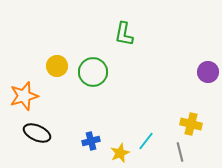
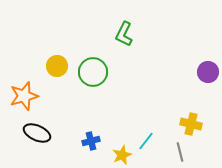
green L-shape: rotated 15 degrees clockwise
yellow star: moved 2 px right, 2 px down
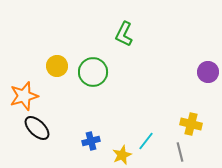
black ellipse: moved 5 px up; rotated 20 degrees clockwise
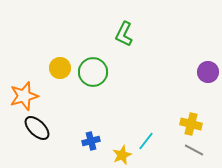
yellow circle: moved 3 px right, 2 px down
gray line: moved 14 px right, 2 px up; rotated 48 degrees counterclockwise
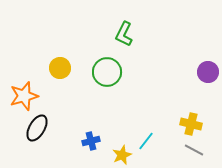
green circle: moved 14 px right
black ellipse: rotated 76 degrees clockwise
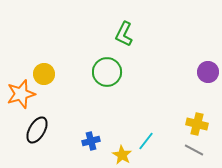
yellow circle: moved 16 px left, 6 px down
orange star: moved 3 px left, 2 px up
yellow cross: moved 6 px right
black ellipse: moved 2 px down
yellow star: rotated 18 degrees counterclockwise
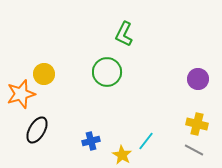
purple circle: moved 10 px left, 7 px down
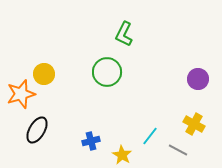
yellow cross: moved 3 px left; rotated 15 degrees clockwise
cyan line: moved 4 px right, 5 px up
gray line: moved 16 px left
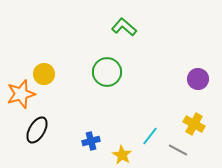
green L-shape: moved 7 px up; rotated 105 degrees clockwise
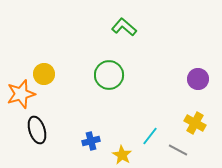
green circle: moved 2 px right, 3 px down
yellow cross: moved 1 px right, 1 px up
black ellipse: rotated 48 degrees counterclockwise
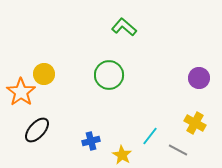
purple circle: moved 1 px right, 1 px up
orange star: moved 2 px up; rotated 20 degrees counterclockwise
black ellipse: rotated 60 degrees clockwise
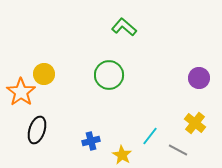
yellow cross: rotated 10 degrees clockwise
black ellipse: rotated 24 degrees counterclockwise
